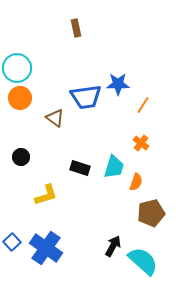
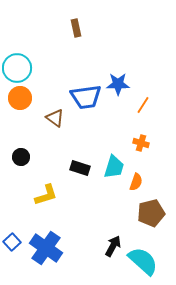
orange cross: rotated 21 degrees counterclockwise
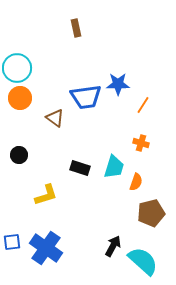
black circle: moved 2 px left, 2 px up
blue square: rotated 36 degrees clockwise
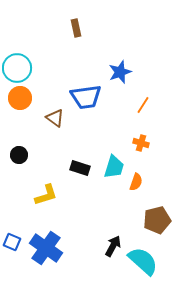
blue star: moved 2 px right, 12 px up; rotated 20 degrees counterclockwise
brown pentagon: moved 6 px right, 7 px down
blue square: rotated 30 degrees clockwise
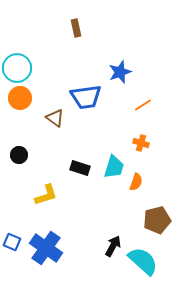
orange line: rotated 24 degrees clockwise
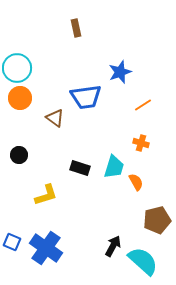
orange semicircle: rotated 48 degrees counterclockwise
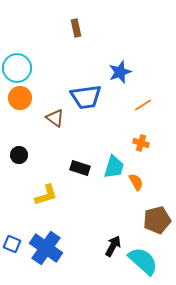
blue square: moved 2 px down
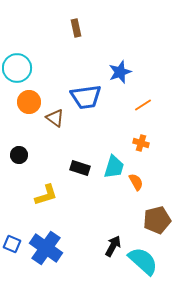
orange circle: moved 9 px right, 4 px down
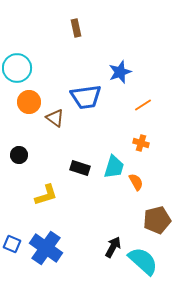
black arrow: moved 1 px down
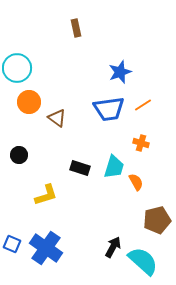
blue trapezoid: moved 23 px right, 12 px down
brown triangle: moved 2 px right
